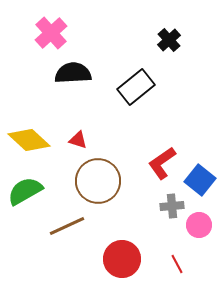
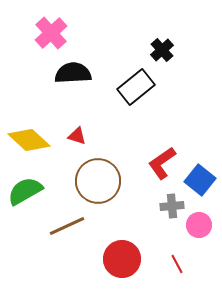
black cross: moved 7 px left, 10 px down
red triangle: moved 1 px left, 4 px up
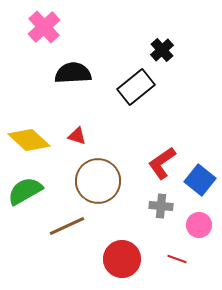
pink cross: moved 7 px left, 6 px up
gray cross: moved 11 px left; rotated 10 degrees clockwise
red line: moved 5 px up; rotated 42 degrees counterclockwise
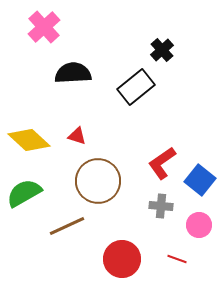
green semicircle: moved 1 px left, 2 px down
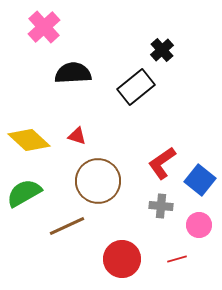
red line: rotated 36 degrees counterclockwise
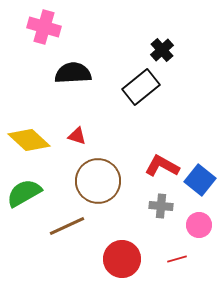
pink cross: rotated 32 degrees counterclockwise
black rectangle: moved 5 px right
red L-shape: moved 3 px down; rotated 64 degrees clockwise
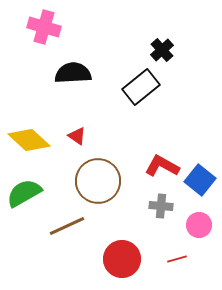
red triangle: rotated 18 degrees clockwise
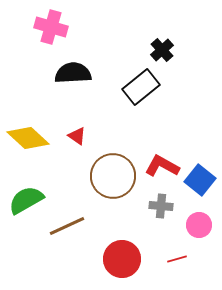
pink cross: moved 7 px right
yellow diamond: moved 1 px left, 2 px up
brown circle: moved 15 px right, 5 px up
green semicircle: moved 2 px right, 7 px down
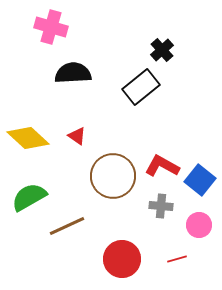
green semicircle: moved 3 px right, 3 px up
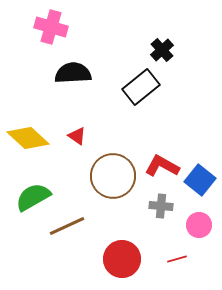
green semicircle: moved 4 px right
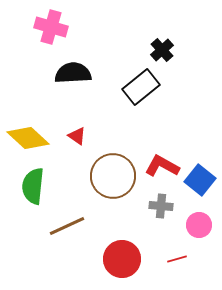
green semicircle: moved 11 px up; rotated 54 degrees counterclockwise
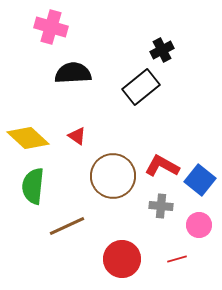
black cross: rotated 15 degrees clockwise
